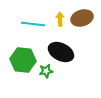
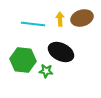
green star: rotated 16 degrees clockwise
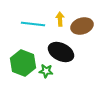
brown ellipse: moved 8 px down
green hexagon: moved 3 px down; rotated 15 degrees clockwise
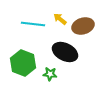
yellow arrow: rotated 48 degrees counterclockwise
brown ellipse: moved 1 px right
black ellipse: moved 4 px right
green star: moved 4 px right, 3 px down
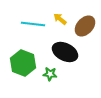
brown ellipse: moved 2 px right; rotated 30 degrees counterclockwise
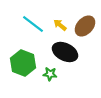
yellow arrow: moved 6 px down
cyan line: rotated 30 degrees clockwise
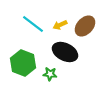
yellow arrow: rotated 64 degrees counterclockwise
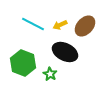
cyan line: rotated 10 degrees counterclockwise
green star: rotated 24 degrees clockwise
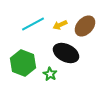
cyan line: rotated 55 degrees counterclockwise
black ellipse: moved 1 px right, 1 px down
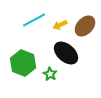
cyan line: moved 1 px right, 4 px up
black ellipse: rotated 15 degrees clockwise
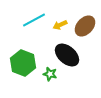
black ellipse: moved 1 px right, 2 px down
green star: rotated 16 degrees counterclockwise
